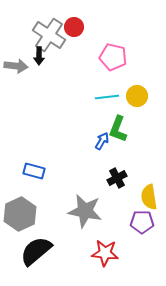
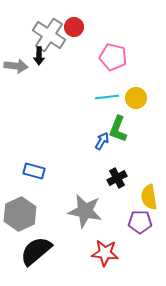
yellow circle: moved 1 px left, 2 px down
purple pentagon: moved 2 px left
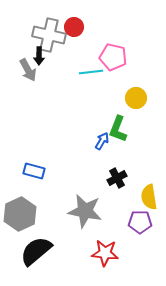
gray cross: rotated 20 degrees counterclockwise
gray arrow: moved 12 px right, 4 px down; rotated 55 degrees clockwise
cyan line: moved 16 px left, 25 px up
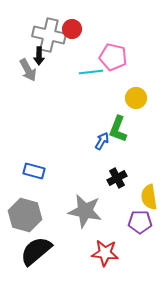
red circle: moved 2 px left, 2 px down
gray hexagon: moved 5 px right, 1 px down; rotated 20 degrees counterclockwise
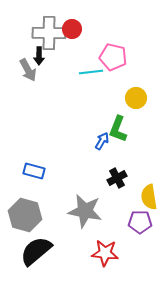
gray cross: moved 2 px up; rotated 12 degrees counterclockwise
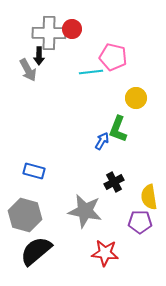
black cross: moved 3 px left, 4 px down
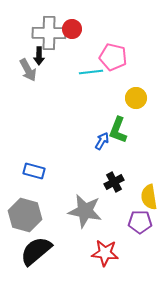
green L-shape: moved 1 px down
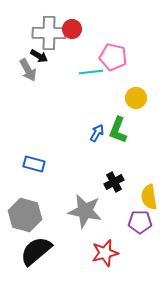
black arrow: rotated 60 degrees counterclockwise
blue arrow: moved 5 px left, 8 px up
blue rectangle: moved 7 px up
red star: rotated 20 degrees counterclockwise
